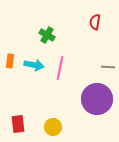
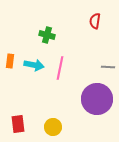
red semicircle: moved 1 px up
green cross: rotated 14 degrees counterclockwise
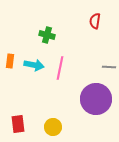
gray line: moved 1 px right
purple circle: moved 1 px left
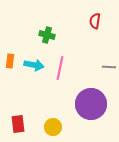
purple circle: moved 5 px left, 5 px down
